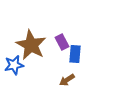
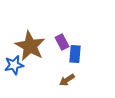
brown star: moved 1 px left, 1 px down
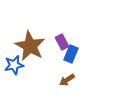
blue rectangle: moved 4 px left; rotated 18 degrees clockwise
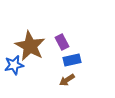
blue rectangle: moved 1 px right, 6 px down; rotated 54 degrees clockwise
